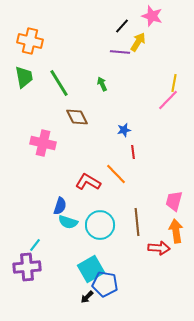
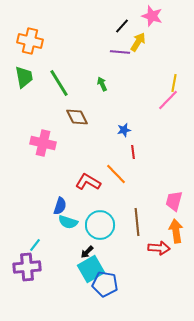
black arrow: moved 45 px up
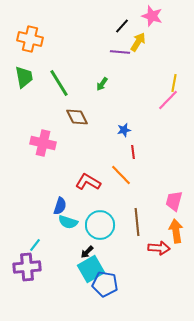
orange cross: moved 2 px up
green arrow: rotated 120 degrees counterclockwise
orange line: moved 5 px right, 1 px down
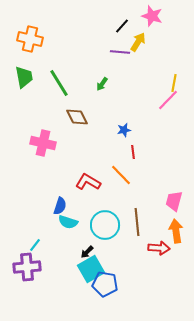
cyan circle: moved 5 px right
